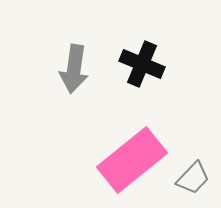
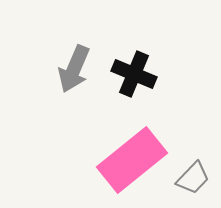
black cross: moved 8 px left, 10 px down
gray arrow: rotated 15 degrees clockwise
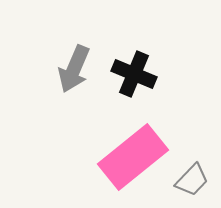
pink rectangle: moved 1 px right, 3 px up
gray trapezoid: moved 1 px left, 2 px down
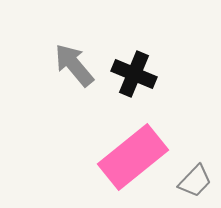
gray arrow: moved 4 px up; rotated 117 degrees clockwise
gray trapezoid: moved 3 px right, 1 px down
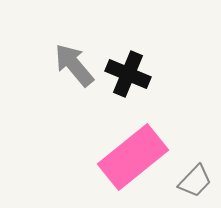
black cross: moved 6 px left
